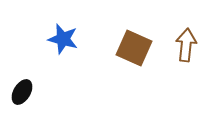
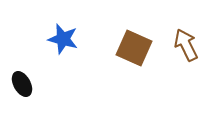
brown arrow: rotated 32 degrees counterclockwise
black ellipse: moved 8 px up; rotated 60 degrees counterclockwise
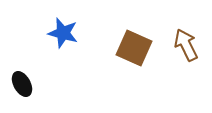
blue star: moved 6 px up
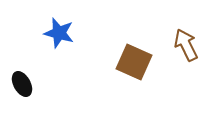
blue star: moved 4 px left
brown square: moved 14 px down
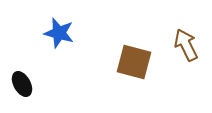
brown square: rotated 9 degrees counterclockwise
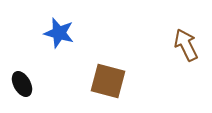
brown square: moved 26 px left, 19 px down
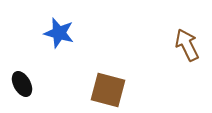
brown arrow: moved 1 px right
brown square: moved 9 px down
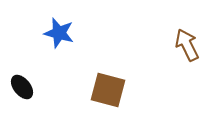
black ellipse: moved 3 px down; rotated 10 degrees counterclockwise
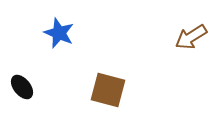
blue star: rotated 8 degrees clockwise
brown arrow: moved 4 px right, 8 px up; rotated 96 degrees counterclockwise
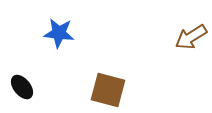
blue star: rotated 16 degrees counterclockwise
